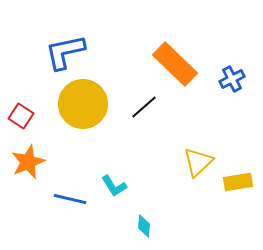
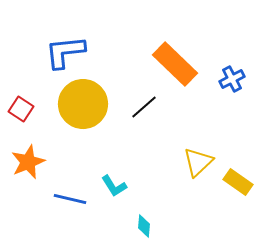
blue L-shape: rotated 6 degrees clockwise
red square: moved 7 px up
yellow rectangle: rotated 44 degrees clockwise
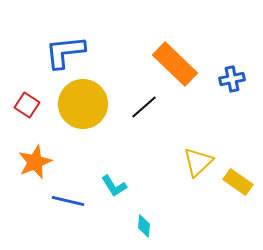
blue cross: rotated 15 degrees clockwise
red square: moved 6 px right, 4 px up
orange star: moved 7 px right
blue line: moved 2 px left, 2 px down
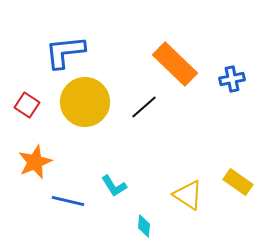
yellow circle: moved 2 px right, 2 px up
yellow triangle: moved 10 px left, 33 px down; rotated 44 degrees counterclockwise
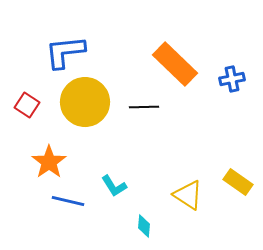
black line: rotated 40 degrees clockwise
orange star: moved 14 px right; rotated 12 degrees counterclockwise
